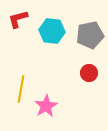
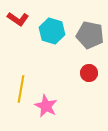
red L-shape: rotated 130 degrees counterclockwise
cyan hexagon: rotated 10 degrees clockwise
gray pentagon: rotated 24 degrees clockwise
pink star: rotated 15 degrees counterclockwise
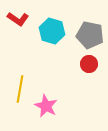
red circle: moved 9 px up
yellow line: moved 1 px left
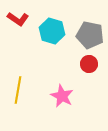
yellow line: moved 2 px left, 1 px down
pink star: moved 16 px right, 10 px up
